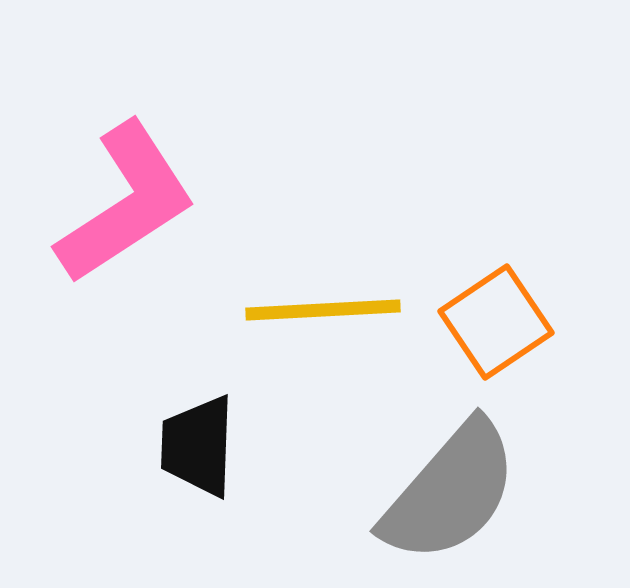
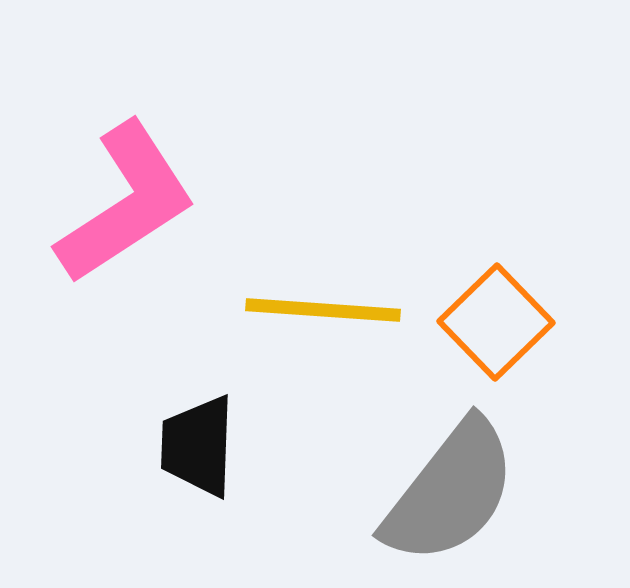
yellow line: rotated 7 degrees clockwise
orange square: rotated 10 degrees counterclockwise
gray semicircle: rotated 3 degrees counterclockwise
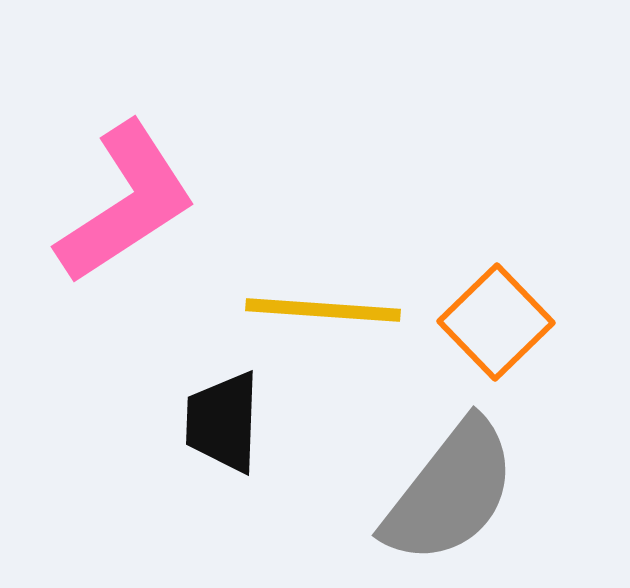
black trapezoid: moved 25 px right, 24 px up
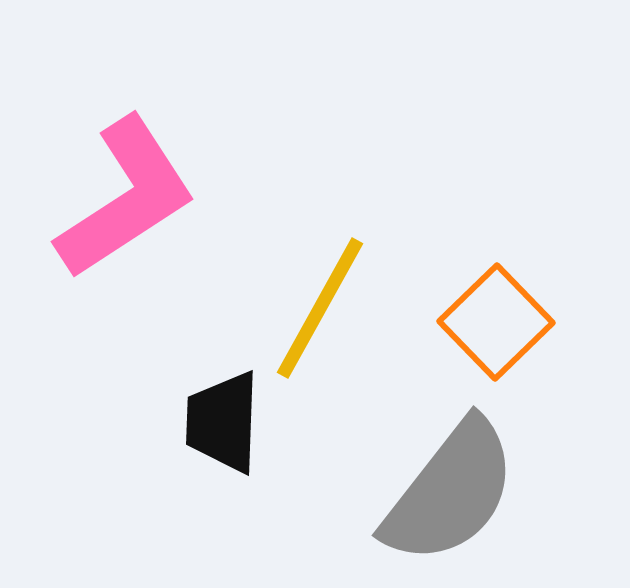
pink L-shape: moved 5 px up
yellow line: moved 3 px left, 2 px up; rotated 65 degrees counterclockwise
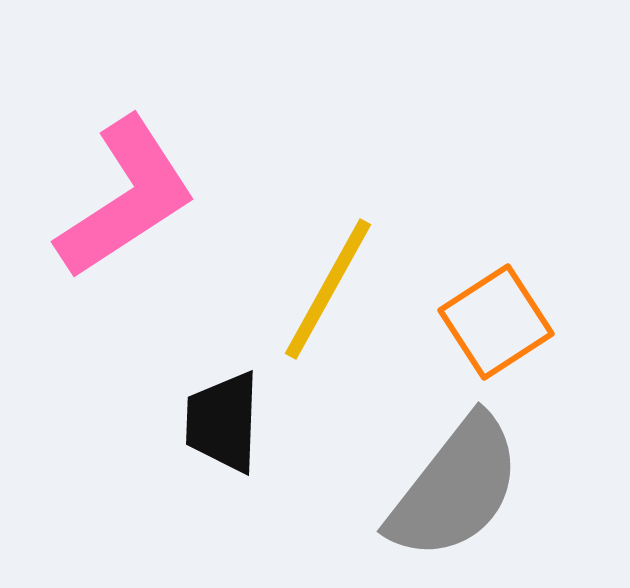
yellow line: moved 8 px right, 19 px up
orange square: rotated 11 degrees clockwise
gray semicircle: moved 5 px right, 4 px up
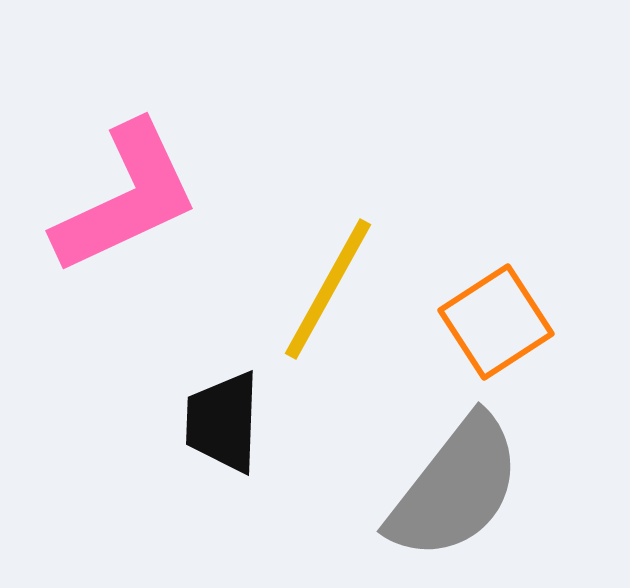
pink L-shape: rotated 8 degrees clockwise
